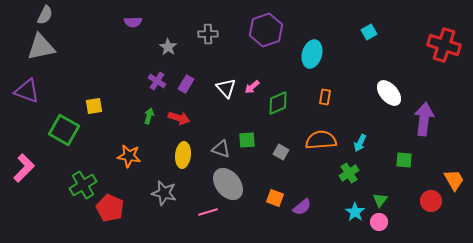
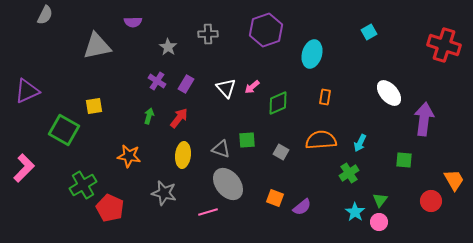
gray triangle at (41, 47): moved 56 px right, 1 px up
purple triangle at (27, 91): rotated 44 degrees counterclockwise
red arrow at (179, 118): rotated 70 degrees counterclockwise
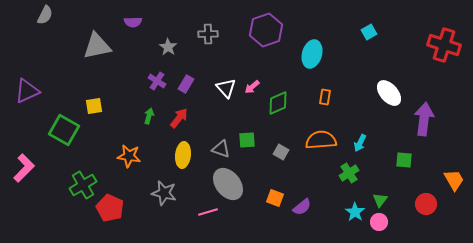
red circle at (431, 201): moved 5 px left, 3 px down
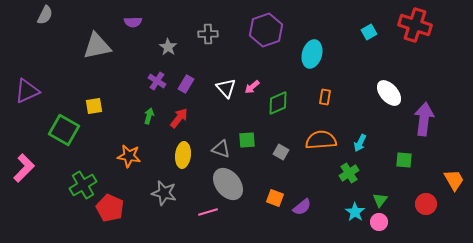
red cross at (444, 45): moved 29 px left, 20 px up
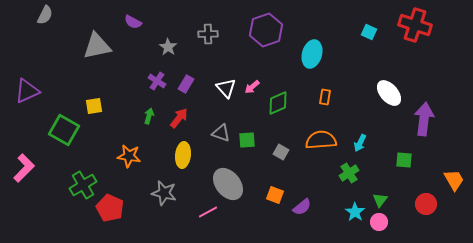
purple semicircle at (133, 22): rotated 30 degrees clockwise
cyan square at (369, 32): rotated 35 degrees counterclockwise
gray triangle at (221, 149): moved 16 px up
orange square at (275, 198): moved 3 px up
pink line at (208, 212): rotated 12 degrees counterclockwise
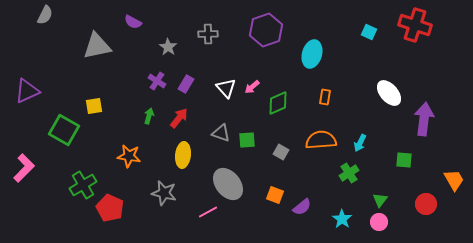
cyan star at (355, 212): moved 13 px left, 7 px down
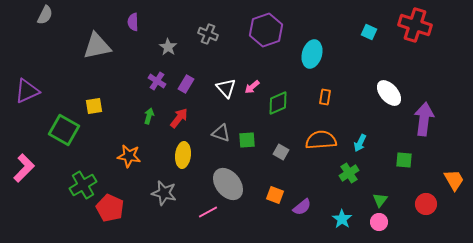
purple semicircle at (133, 22): rotated 60 degrees clockwise
gray cross at (208, 34): rotated 24 degrees clockwise
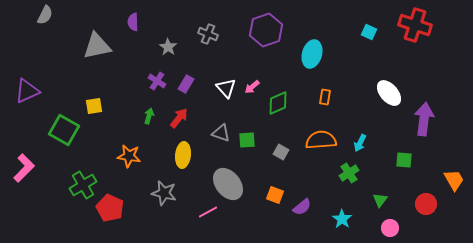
pink circle at (379, 222): moved 11 px right, 6 px down
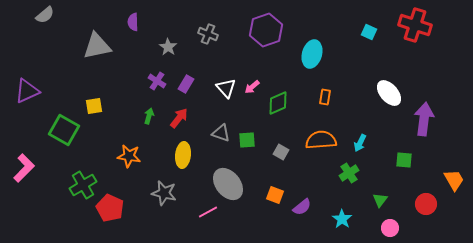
gray semicircle at (45, 15): rotated 24 degrees clockwise
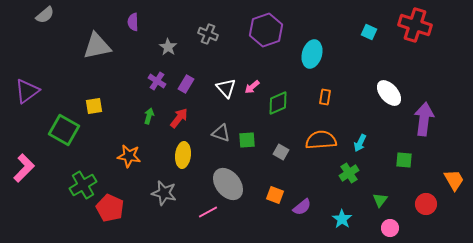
purple triangle at (27, 91): rotated 12 degrees counterclockwise
